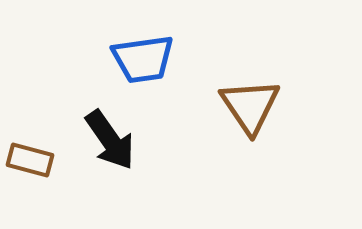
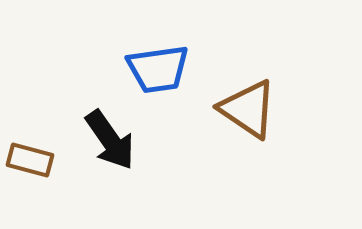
blue trapezoid: moved 15 px right, 10 px down
brown triangle: moved 2 px left, 3 px down; rotated 22 degrees counterclockwise
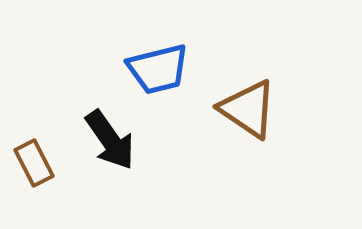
blue trapezoid: rotated 6 degrees counterclockwise
brown rectangle: moved 4 px right, 3 px down; rotated 48 degrees clockwise
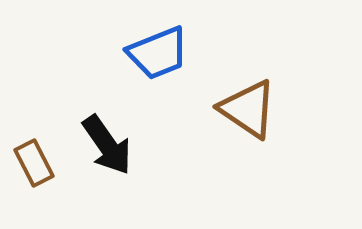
blue trapezoid: moved 16 px up; rotated 8 degrees counterclockwise
black arrow: moved 3 px left, 5 px down
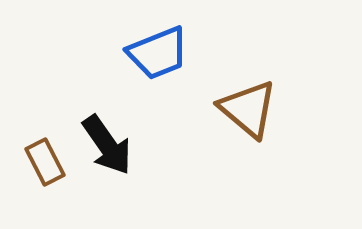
brown triangle: rotated 6 degrees clockwise
brown rectangle: moved 11 px right, 1 px up
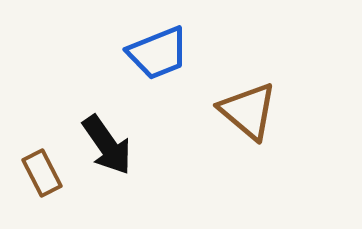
brown triangle: moved 2 px down
brown rectangle: moved 3 px left, 11 px down
